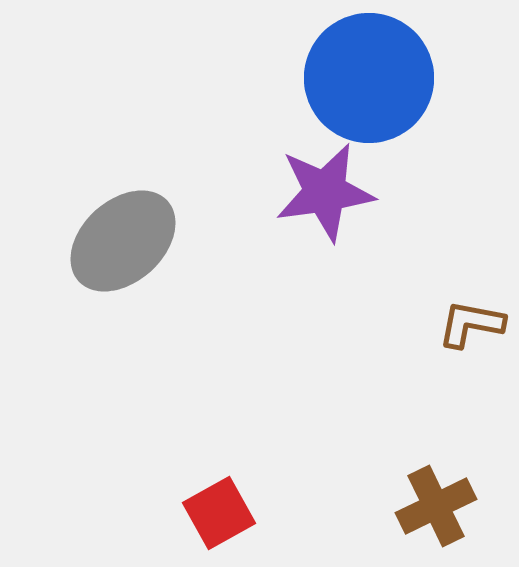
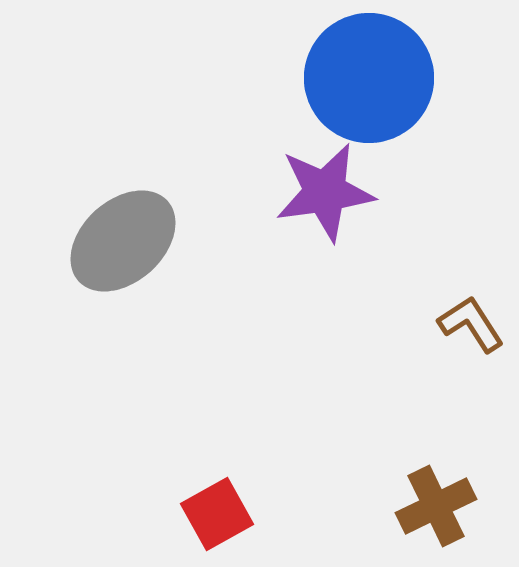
brown L-shape: rotated 46 degrees clockwise
red square: moved 2 px left, 1 px down
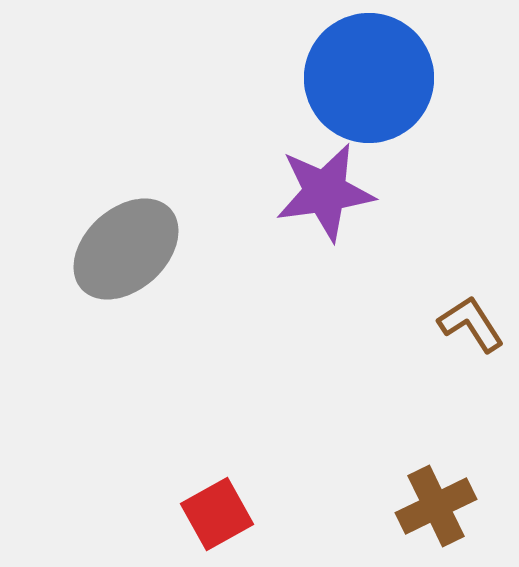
gray ellipse: moved 3 px right, 8 px down
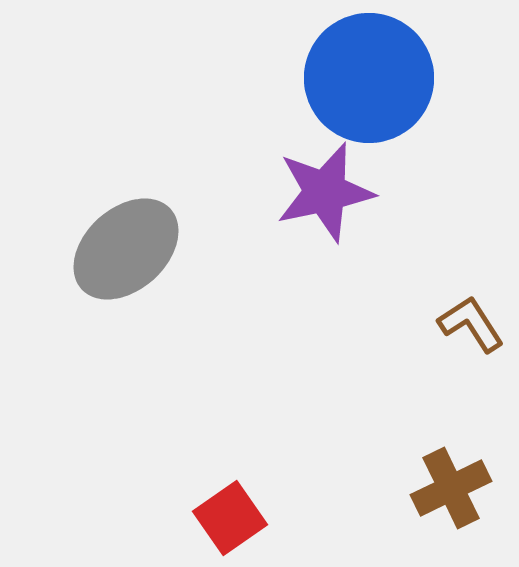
purple star: rotated 4 degrees counterclockwise
brown cross: moved 15 px right, 18 px up
red square: moved 13 px right, 4 px down; rotated 6 degrees counterclockwise
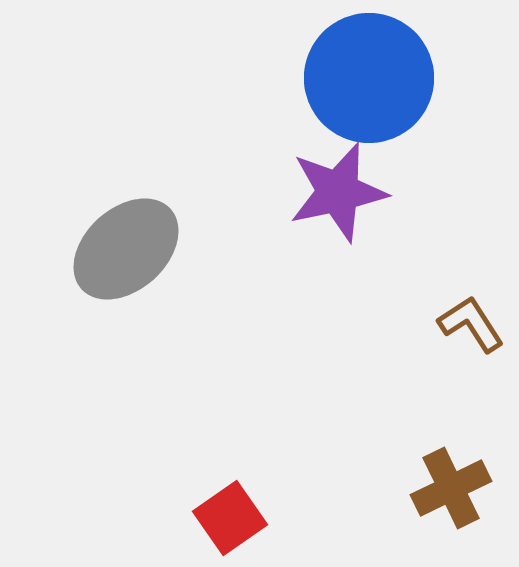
purple star: moved 13 px right
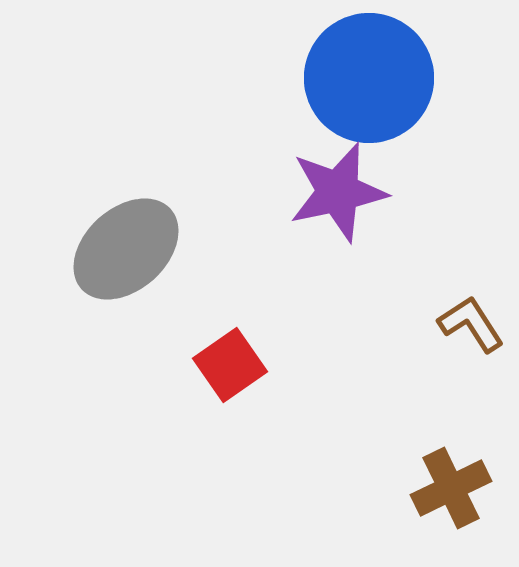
red square: moved 153 px up
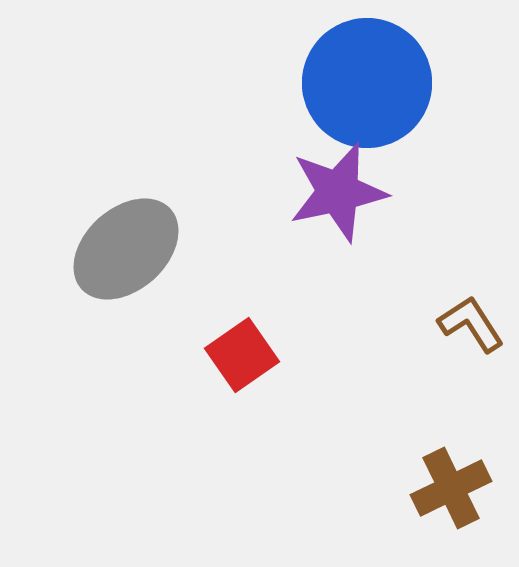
blue circle: moved 2 px left, 5 px down
red square: moved 12 px right, 10 px up
